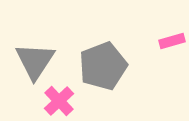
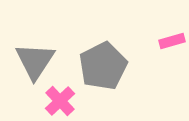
gray pentagon: rotated 6 degrees counterclockwise
pink cross: moved 1 px right
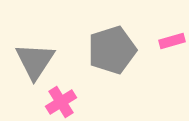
gray pentagon: moved 9 px right, 16 px up; rotated 9 degrees clockwise
pink cross: moved 1 px right, 1 px down; rotated 12 degrees clockwise
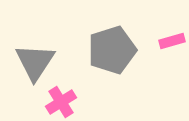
gray triangle: moved 1 px down
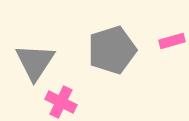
pink cross: rotated 32 degrees counterclockwise
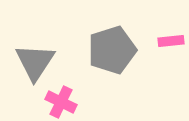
pink rectangle: moved 1 px left; rotated 10 degrees clockwise
